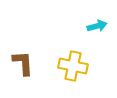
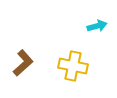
brown L-shape: rotated 52 degrees clockwise
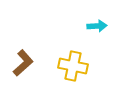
cyan arrow: rotated 12 degrees clockwise
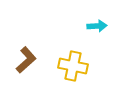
brown L-shape: moved 3 px right, 3 px up
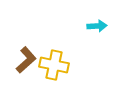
yellow cross: moved 19 px left, 1 px up
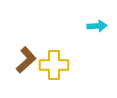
yellow cross: rotated 12 degrees counterclockwise
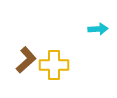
cyan arrow: moved 1 px right, 3 px down
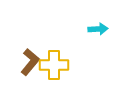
brown L-shape: moved 4 px right, 2 px down; rotated 8 degrees counterclockwise
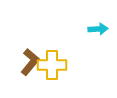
yellow cross: moved 2 px left
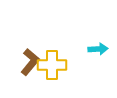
cyan arrow: moved 20 px down
